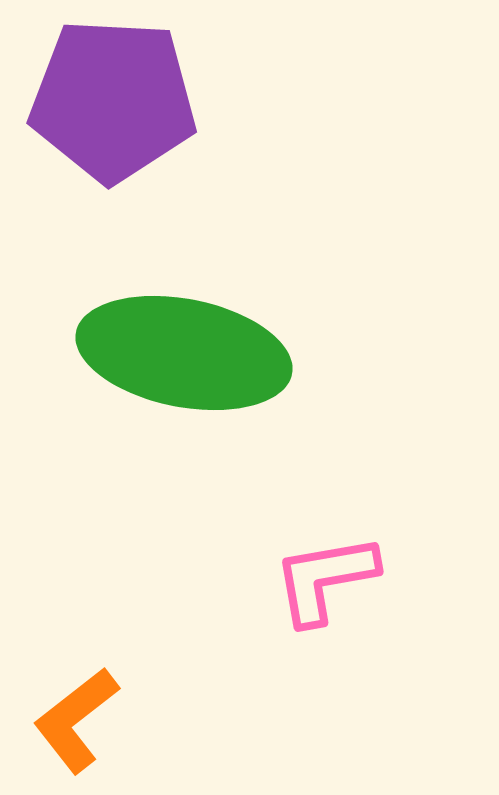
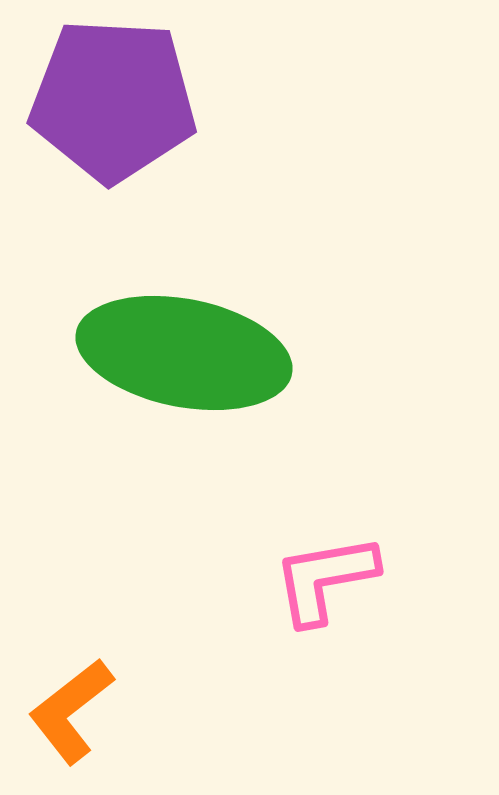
orange L-shape: moved 5 px left, 9 px up
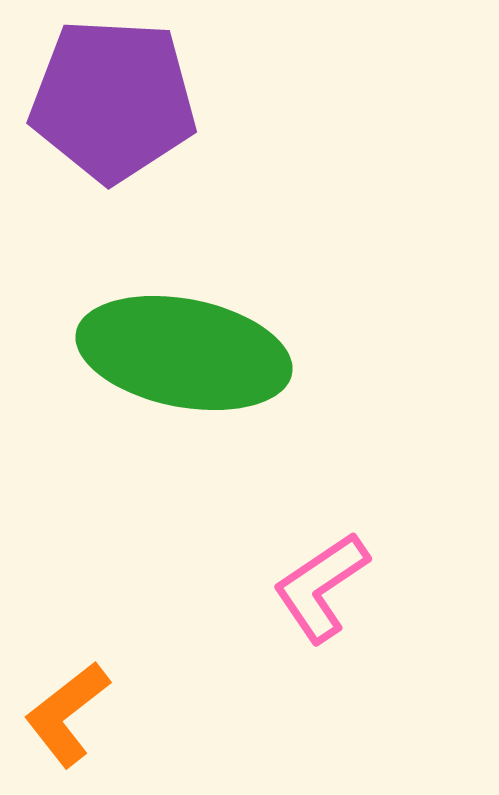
pink L-shape: moved 4 px left, 8 px down; rotated 24 degrees counterclockwise
orange L-shape: moved 4 px left, 3 px down
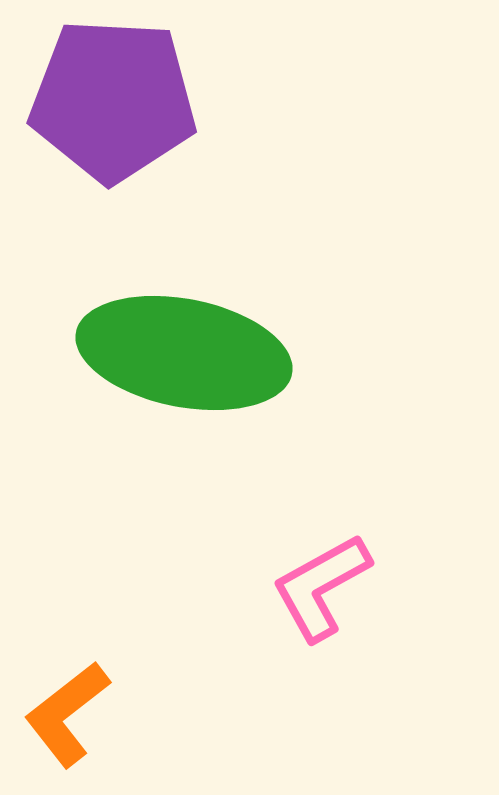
pink L-shape: rotated 5 degrees clockwise
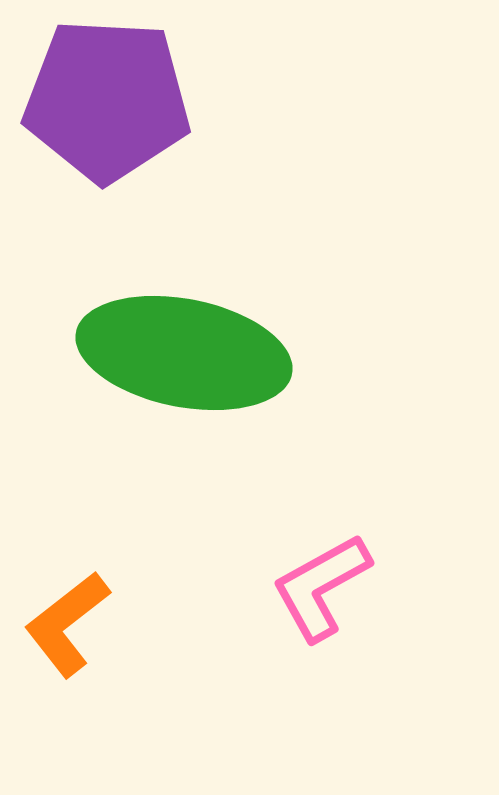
purple pentagon: moved 6 px left
orange L-shape: moved 90 px up
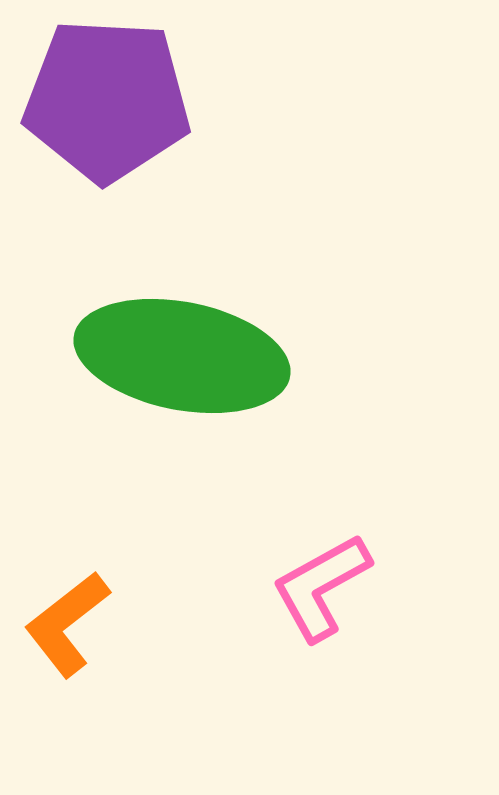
green ellipse: moved 2 px left, 3 px down
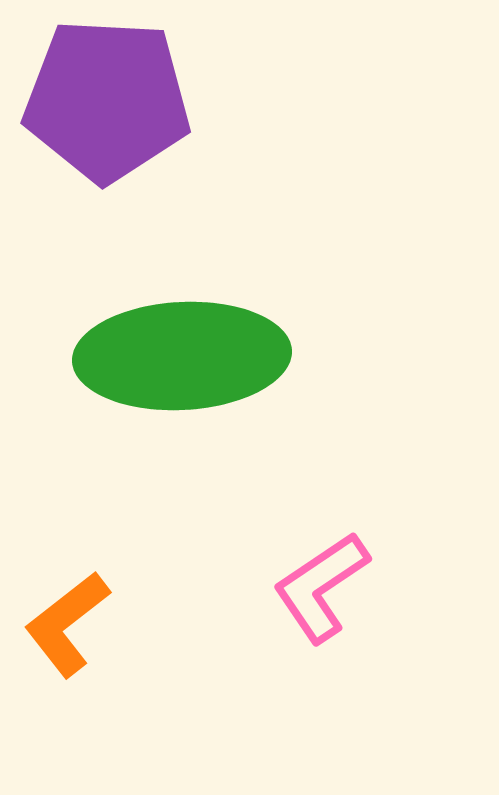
green ellipse: rotated 14 degrees counterclockwise
pink L-shape: rotated 5 degrees counterclockwise
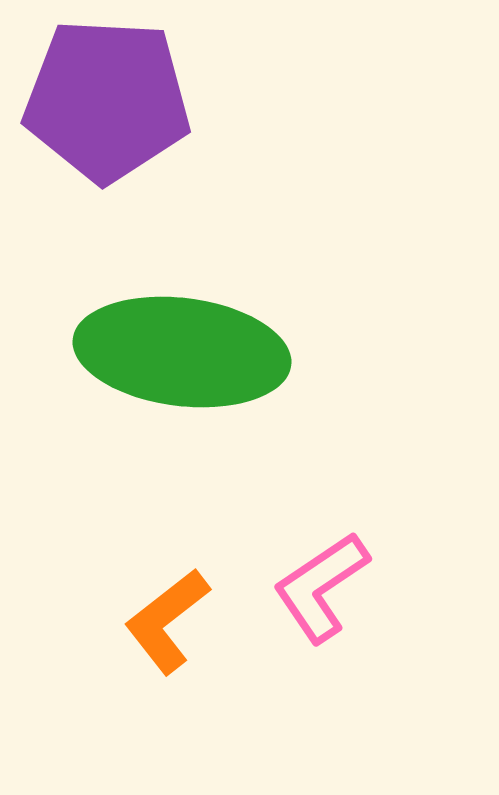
green ellipse: moved 4 px up; rotated 10 degrees clockwise
orange L-shape: moved 100 px right, 3 px up
